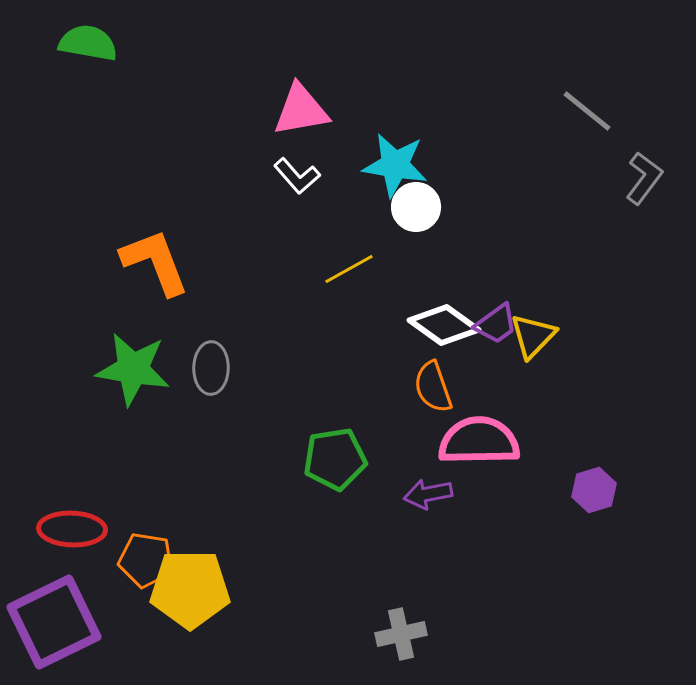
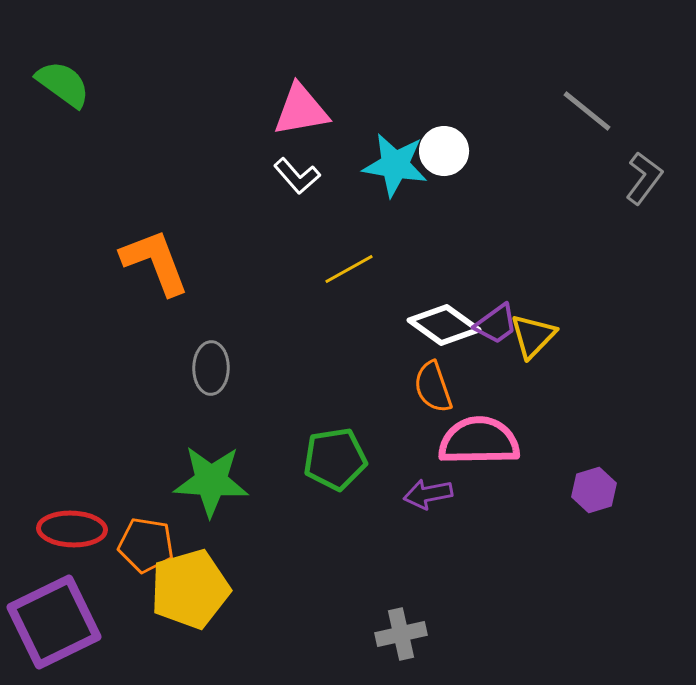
green semicircle: moved 25 px left, 41 px down; rotated 26 degrees clockwise
white circle: moved 28 px right, 56 px up
green star: moved 78 px right, 112 px down; rotated 6 degrees counterclockwise
orange pentagon: moved 15 px up
yellow pentagon: rotated 16 degrees counterclockwise
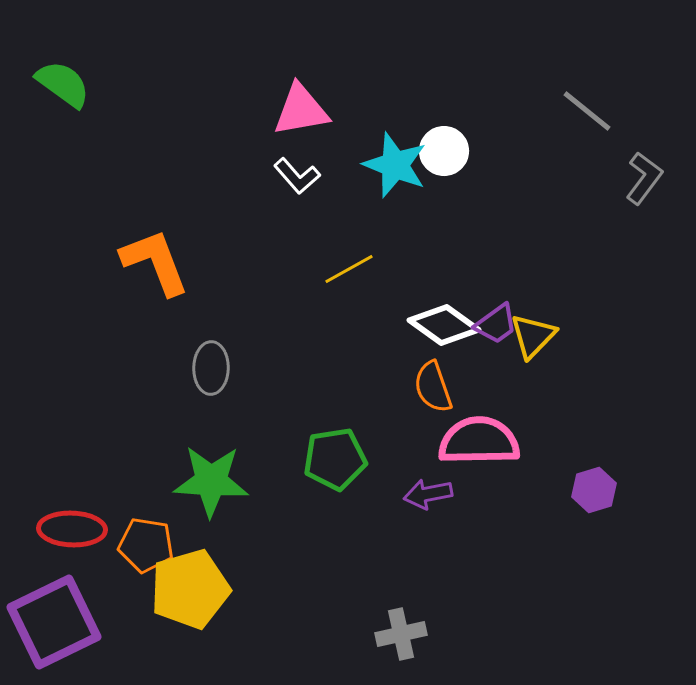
cyan star: rotated 12 degrees clockwise
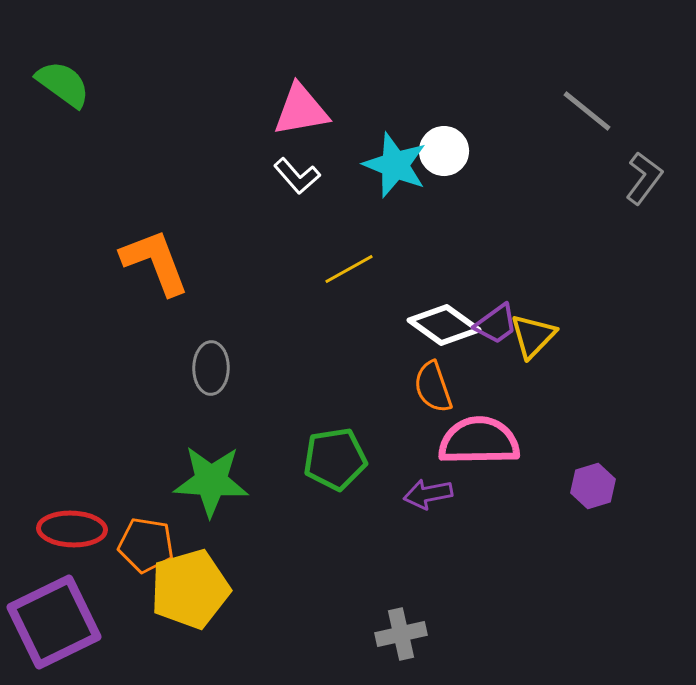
purple hexagon: moved 1 px left, 4 px up
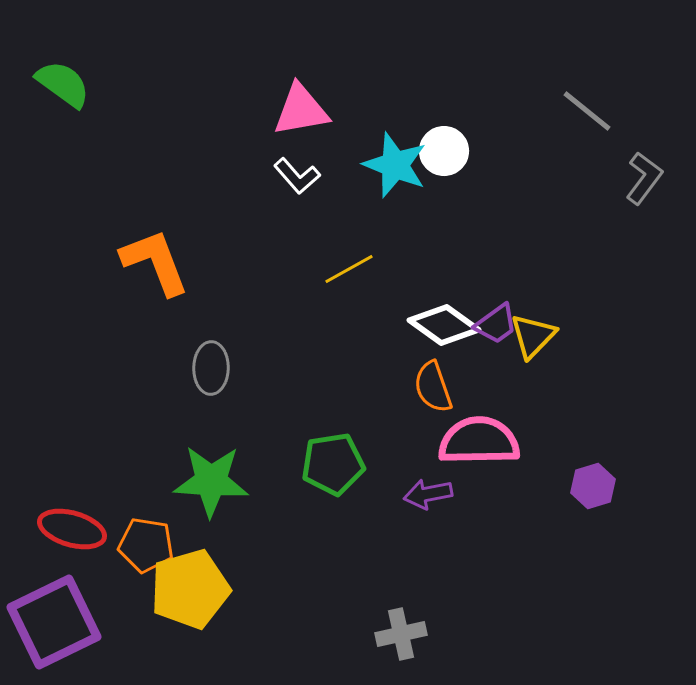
green pentagon: moved 2 px left, 5 px down
red ellipse: rotated 14 degrees clockwise
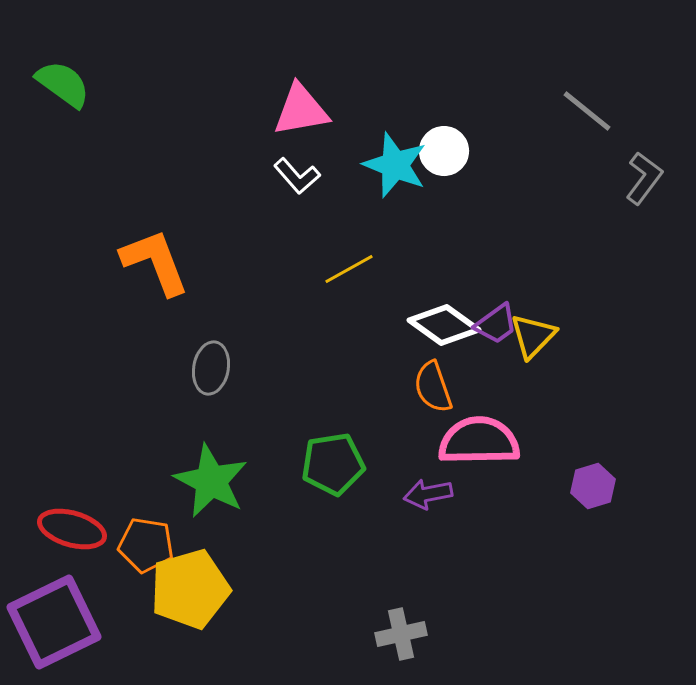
gray ellipse: rotated 9 degrees clockwise
green star: rotated 24 degrees clockwise
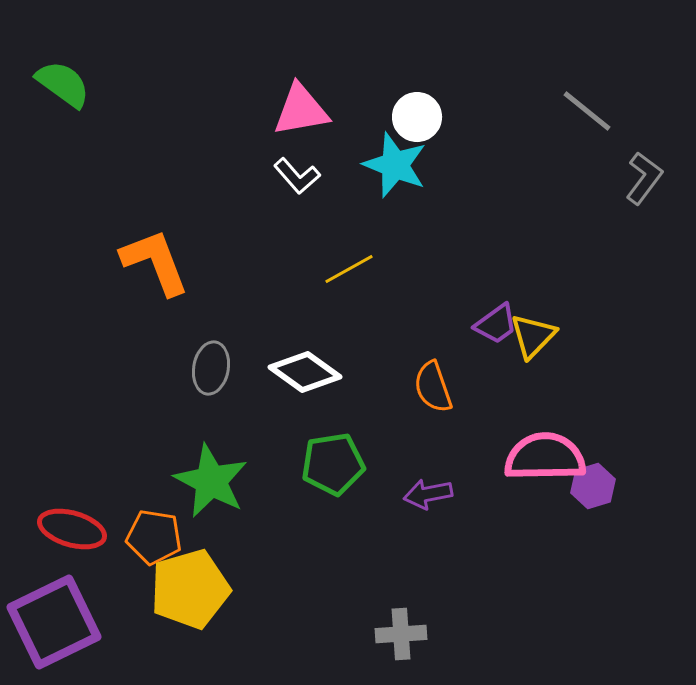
white circle: moved 27 px left, 34 px up
white diamond: moved 139 px left, 47 px down
pink semicircle: moved 66 px right, 16 px down
orange pentagon: moved 8 px right, 8 px up
gray cross: rotated 9 degrees clockwise
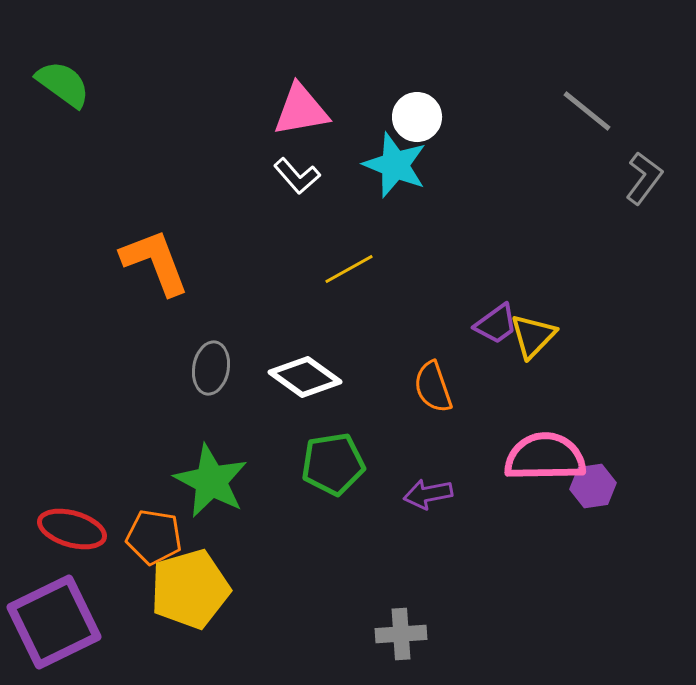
white diamond: moved 5 px down
purple hexagon: rotated 9 degrees clockwise
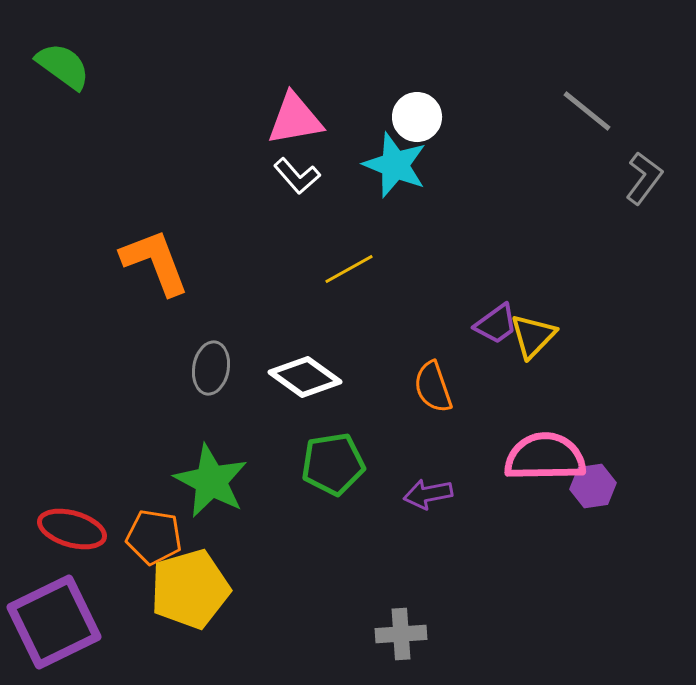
green semicircle: moved 18 px up
pink triangle: moved 6 px left, 9 px down
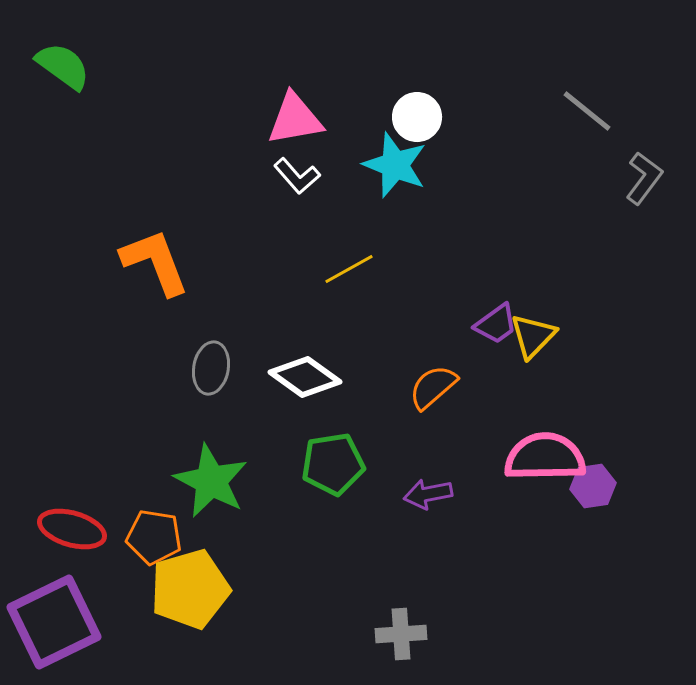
orange semicircle: rotated 68 degrees clockwise
